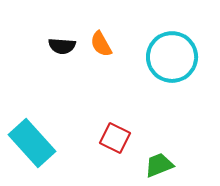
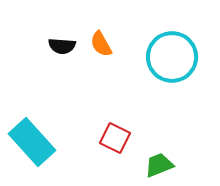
cyan rectangle: moved 1 px up
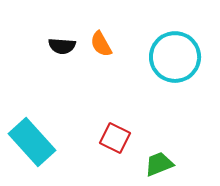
cyan circle: moved 3 px right
green trapezoid: moved 1 px up
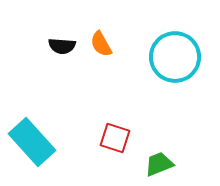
red square: rotated 8 degrees counterclockwise
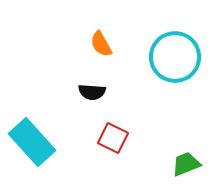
black semicircle: moved 30 px right, 46 px down
red square: moved 2 px left; rotated 8 degrees clockwise
green trapezoid: moved 27 px right
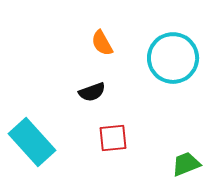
orange semicircle: moved 1 px right, 1 px up
cyan circle: moved 2 px left, 1 px down
black semicircle: rotated 24 degrees counterclockwise
red square: rotated 32 degrees counterclockwise
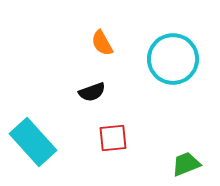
cyan circle: moved 1 px down
cyan rectangle: moved 1 px right
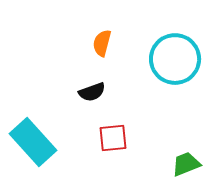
orange semicircle: rotated 44 degrees clockwise
cyan circle: moved 2 px right
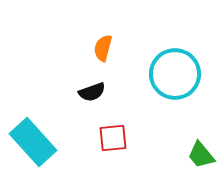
orange semicircle: moved 1 px right, 5 px down
cyan circle: moved 15 px down
green trapezoid: moved 15 px right, 9 px up; rotated 108 degrees counterclockwise
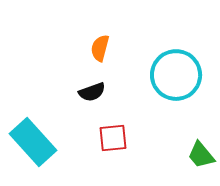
orange semicircle: moved 3 px left
cyan circle: moved 1 px right, 1 px down
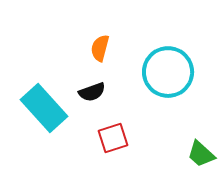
cyan circle: moved 8 px left, 3 px up
red square: rotated 12 degrees counterclockwise
cyan rectangle: moved 11 px right, 34 px up
green trapezoid: moved 1 px up; rotated 8 degrees counterclockwise
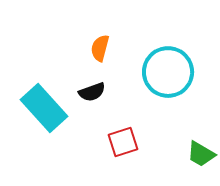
red square: moved 10 px right, 4 px down
green trapezoid: rotated 12 degrees counterclockwise
